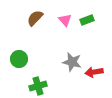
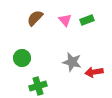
green circle: moved 3 px right, 1 px up
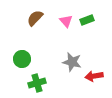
pink triangle: moved 1 px right, 1 px down
green circle: moved 1 px down
red arrow: moved 4 px down
green cross: moved 1 px left, 3 px up
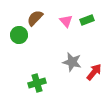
green circle: moved 3 px left, 24 px up
red arrow: moved 4 px up; rotated 138 degrees clockwise
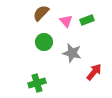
brown semicircle: moved 6 px right, 5 px up
green circle: moved 25 px right, 7 px down
gray star: moved 9 px up
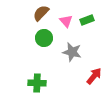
green circle: moved 4 px up
gray star: moved 1 px up
red arrow: moved 4 px down
green cross: rotated 18 degrees clockwise
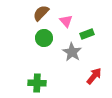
green rectangle: moved 14 px down
gray star: rotated 18 degrees clockwise
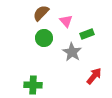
green cross: moved 4 px left, 2 px down
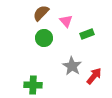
gray star: moved 14 px down
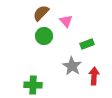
green rectangle: moved 10 px down
green circle: moved 2 px up
red arrow: rotated 36 degrees counterclockwise
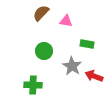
pink triangle: rotated 40 degrees counterclockwise
green circle: moved 15 px down
green rectangle: rotated 32 degrees clockwise
red arrow: rotated 72 degrees counterclockwise
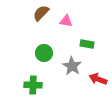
green circle: moved 2 px down
red arrow: moved 4 px right, 3 px down
